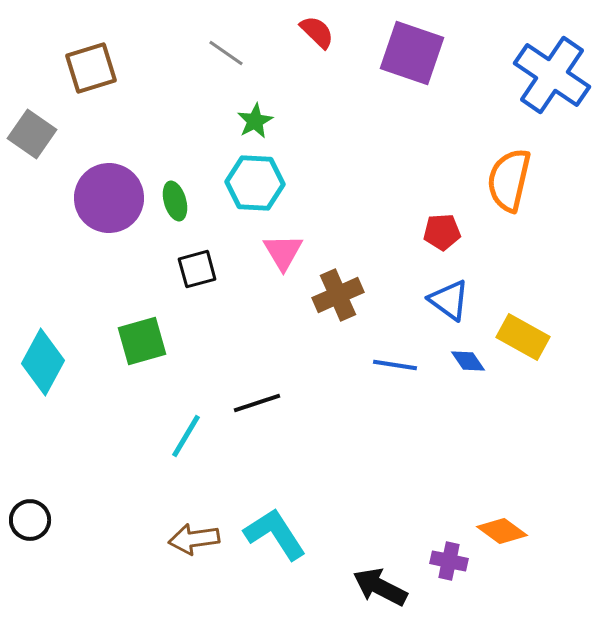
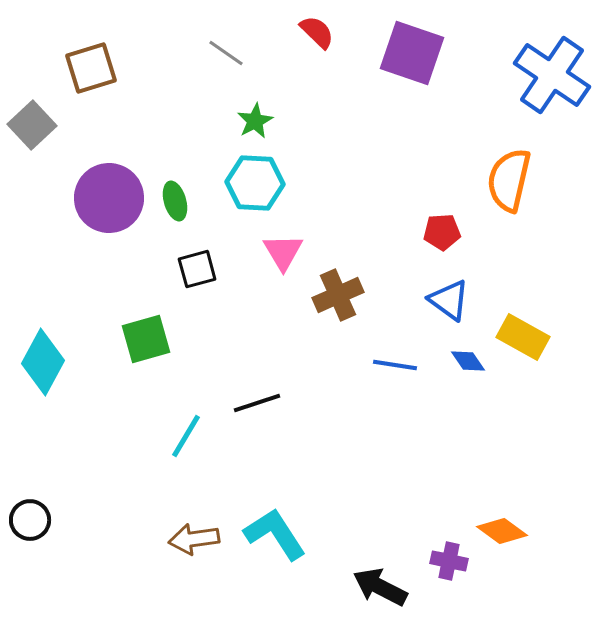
gray square: moved 9 px up; rotated 12 degrees clockwise
green square: moved 4 px right, 2 px up
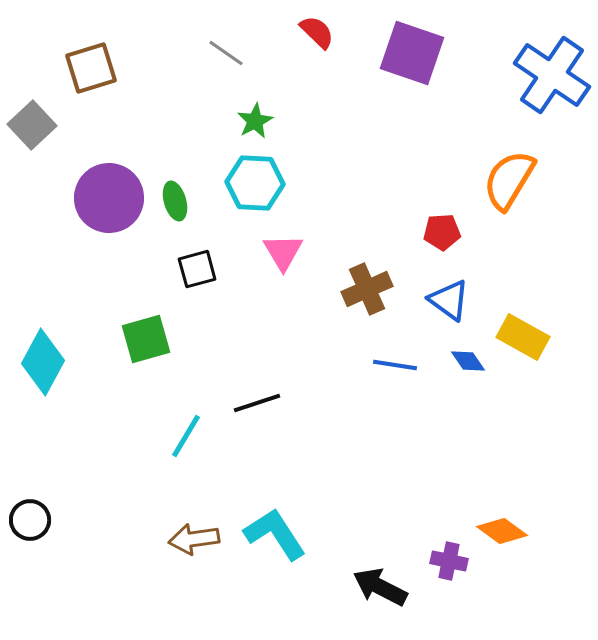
orange semicircle: rotated 18 degrees clockwise
brown cross: moved 29 px right, 6 px up
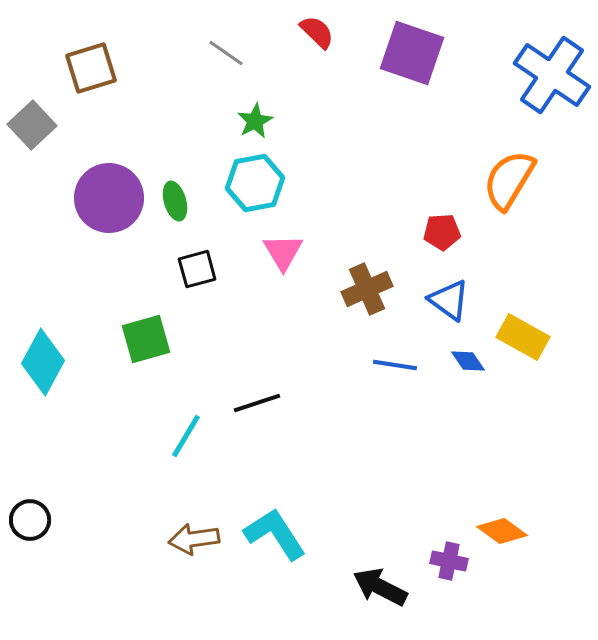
cyan hexagon: rotated 14 degrees counterclockwise
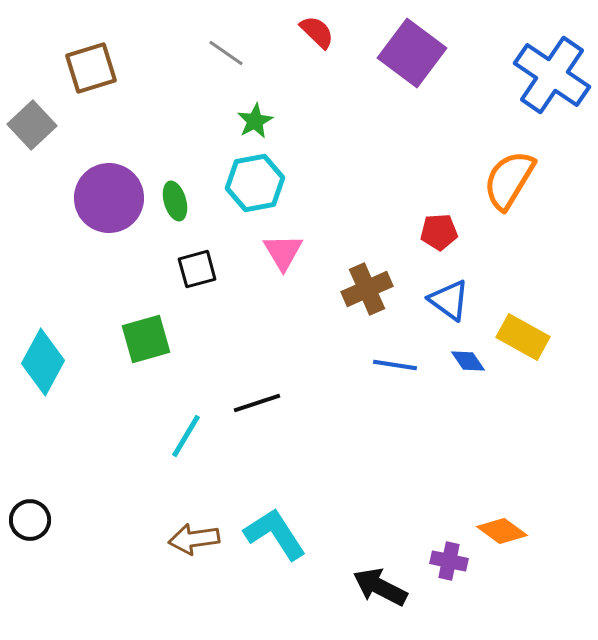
purple square: rotated 18 degrees clockwise
red pentagon: moved 3 px left
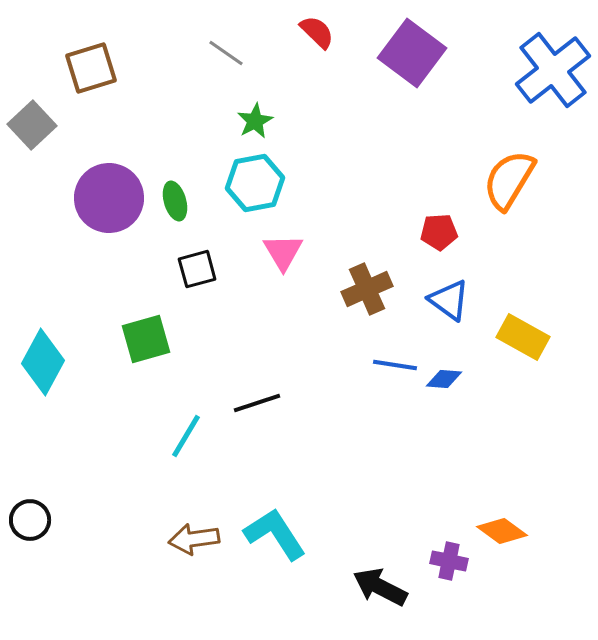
blue cross: moved 1 px right, 5 px up; rotated 18 degrees clockwise
blue diamond: moved 24 px left, 18 px down; rotated 51 degrees counterclockwise
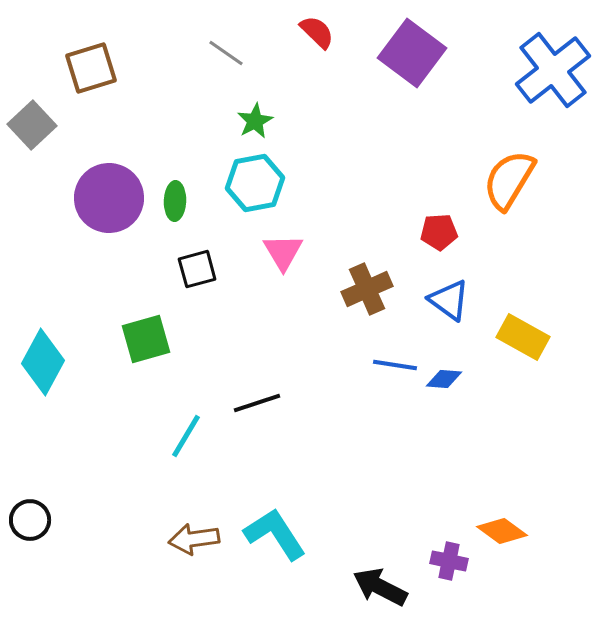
green ellipse: rotated 18 degrees clockwise
